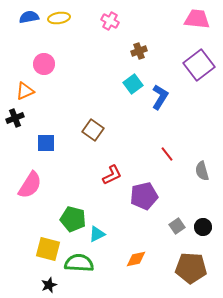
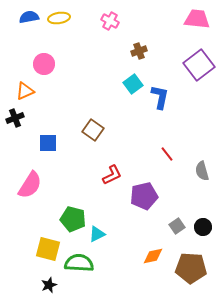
blue L-shape: rotated 20 degrees counterclockwise
blue square: moved 2 px right
orange diamond: moved 17 px right, 3 px up
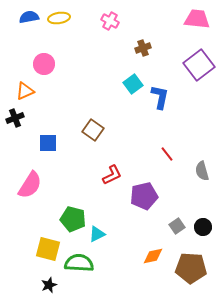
brown cross: moved 4 px right, 3 px up
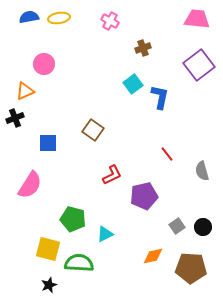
cyan triangle: moved 8 px right
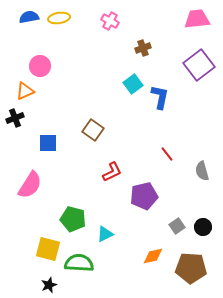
pink trapezoid: rotated 12 degrees counterclockwise
pink circle: moved 4 px left, 2 px down
red L-shape: moved 3 px up
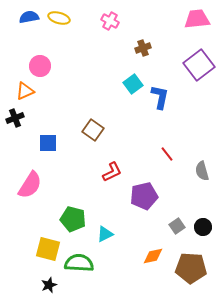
yellow ellipse: rotated 25 degrees clockwise
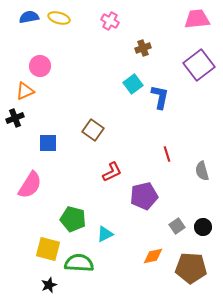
red line: rotated 21 degrees clockwise
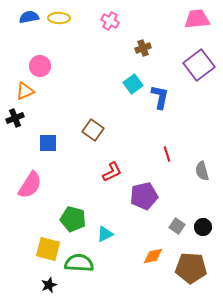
yellow ellipse: rotated 15 degrees counterclockwise
gray square: rotated 21 degrees counterclockwise
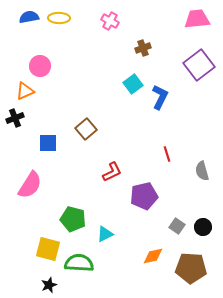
blue L-shape: rotated 15 degrees clockwise
brown square: moved 7 px left, 1 px up; rotated 15 degrees clockwise
